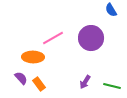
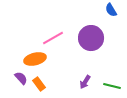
orange ellipse: moved 2 px right, 2 px down; rotated 15 degrees counterclockwise
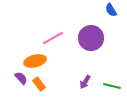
orange ellipse: moved 2 px down
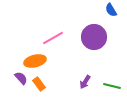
purple circle: moved 3 px right, 1 px up
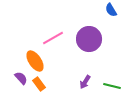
purple circle: moved 5 px left, 2 px down
orange ellipse: rotated 70 degrees clockwise
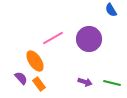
purple arrow: rotated 104 degrees counterclockwise
green line: moved 3 px up
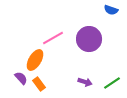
blue semicircle: rotated 40 degrees counterclockwise
orange ellipse: moved 1 px up; rotated 65 degrees clockwise
green line: rotated 48 degrees counterclockwise
